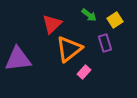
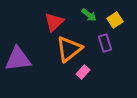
red triangle: moved 2 px right, 2 px up
pink rectangle: moved 1 px left
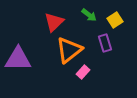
orange triangle: moved 1 px down
purple triangle: rotated 8 degrees clockwise
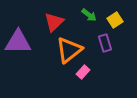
purple triangle: moved 17 px up
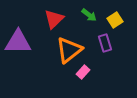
red triangle: moved 3 px up
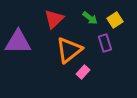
green arrow: moved 1 px right, 3 px down
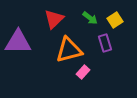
orange triangle: rotated 24 degrees clockwise
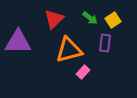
yellow square: moved 2 px left
purple rectangle: rotated 24 degrees clockwise
